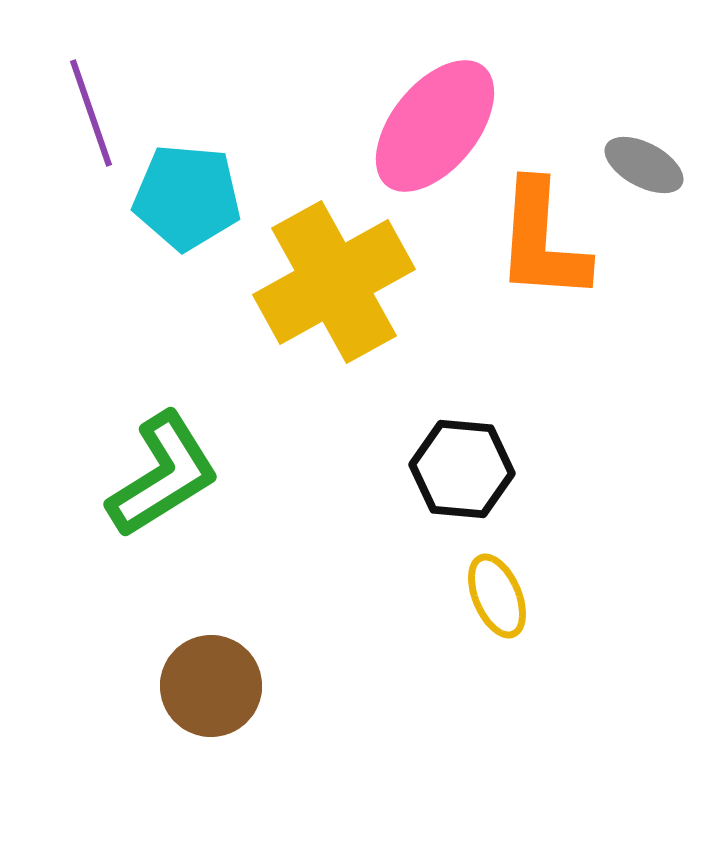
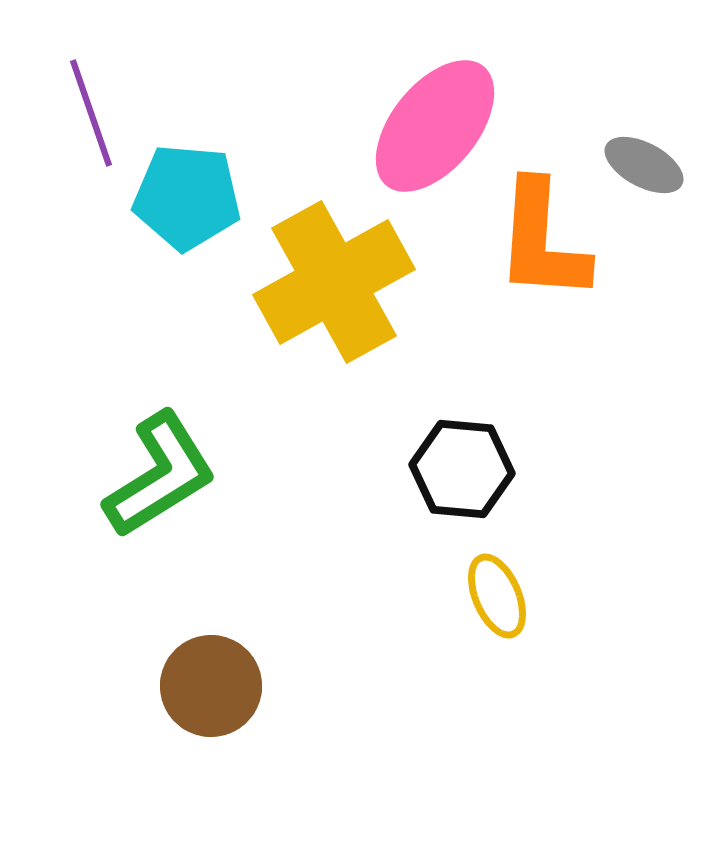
green L-shape: moved 3 px left
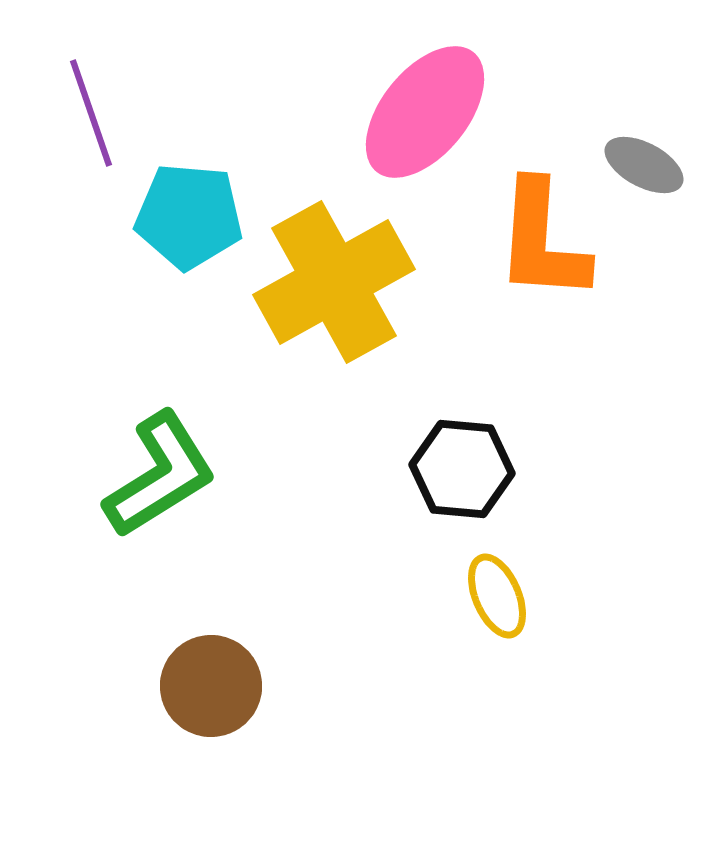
pink ellipse: moved 10 px left, 14 px up
cyan pentagon: moved 2 px right, 19 px down
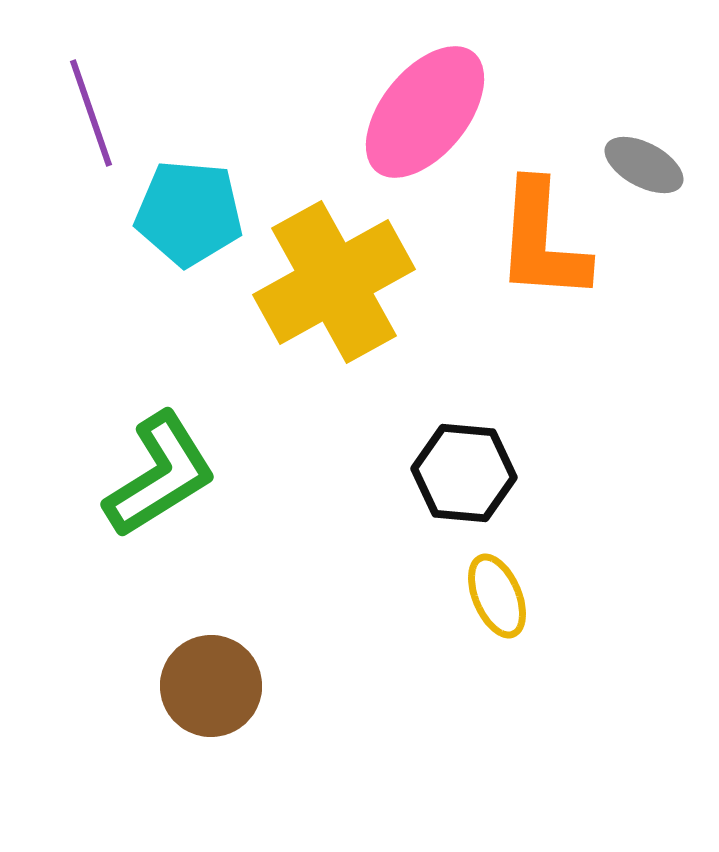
cyan pentagon: moved 3 px up
black hexagon: moved 2 px right, 4 px down
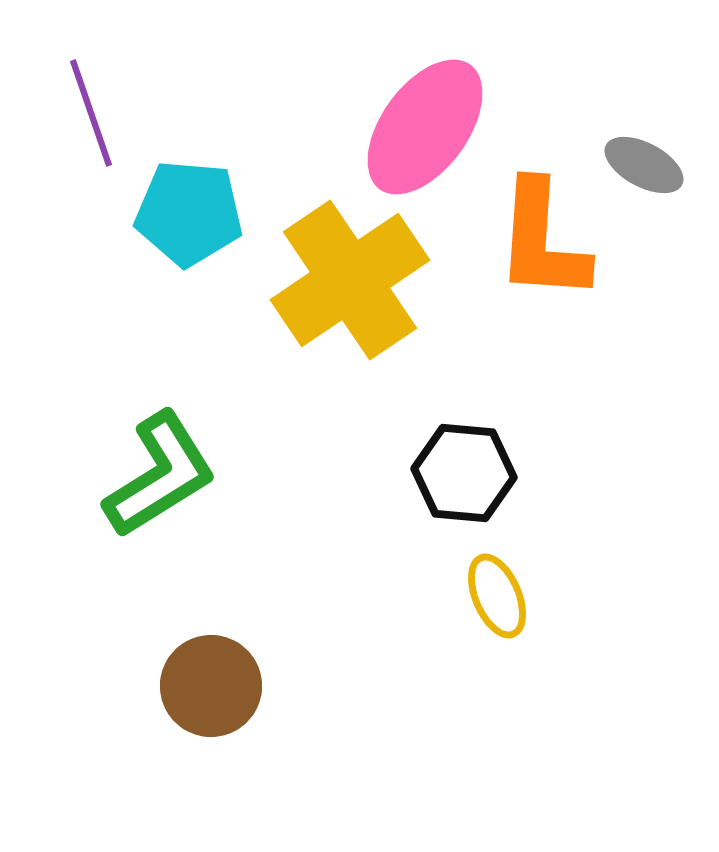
pink ellipse: moved 15 px down; rotated 3 degrees counterclockwise
yellow cross: moved 16 px right, 2 px up; rotated 5 degrees counterclockwise
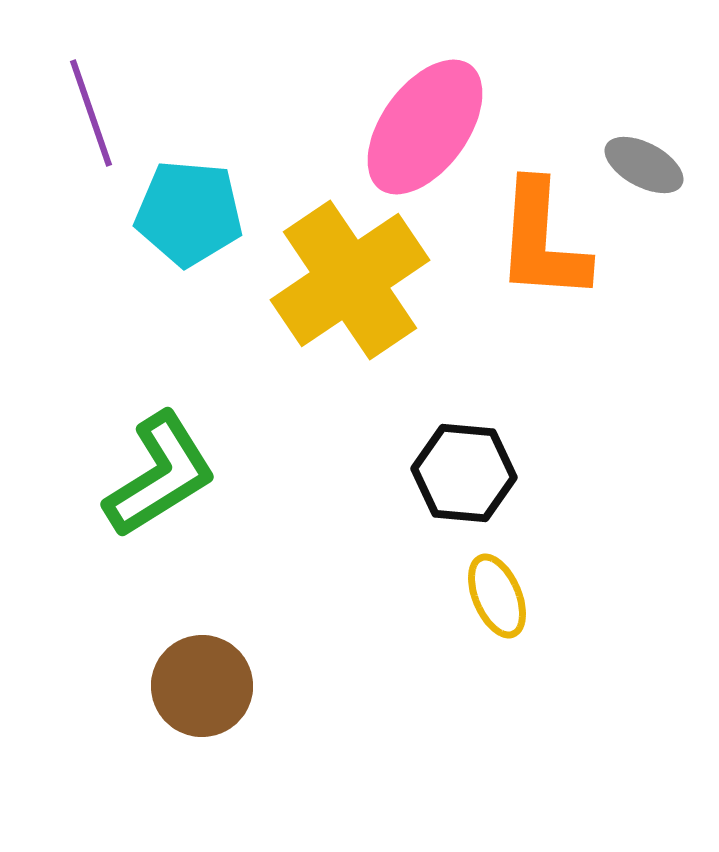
brown circle: moved 9 px left
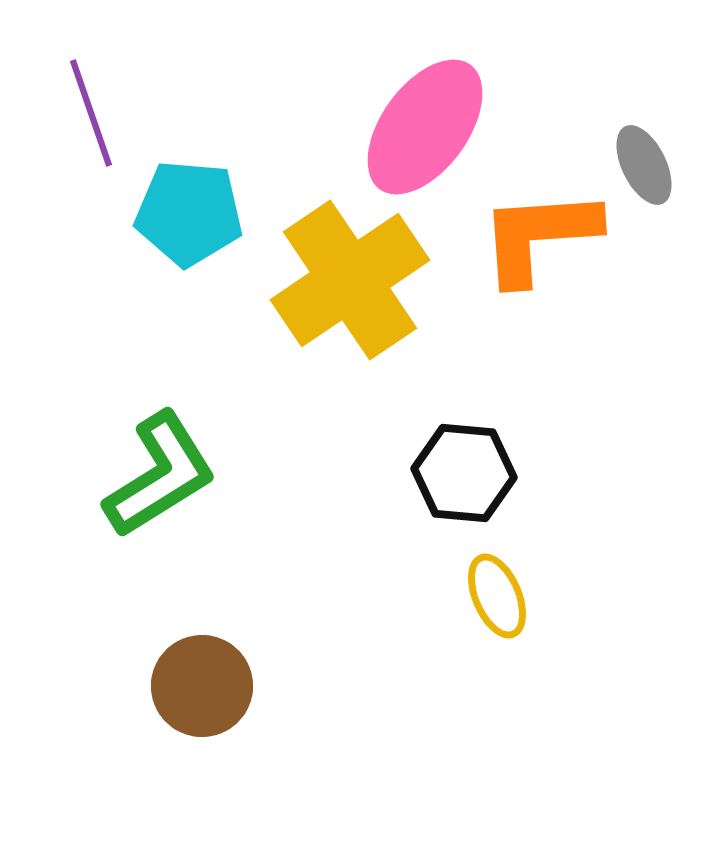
gray ellipse: rotated 36 degrees clockwise
orange L-shape: moved 3 px left, 5 px up; rotated 82 degrees clockwise
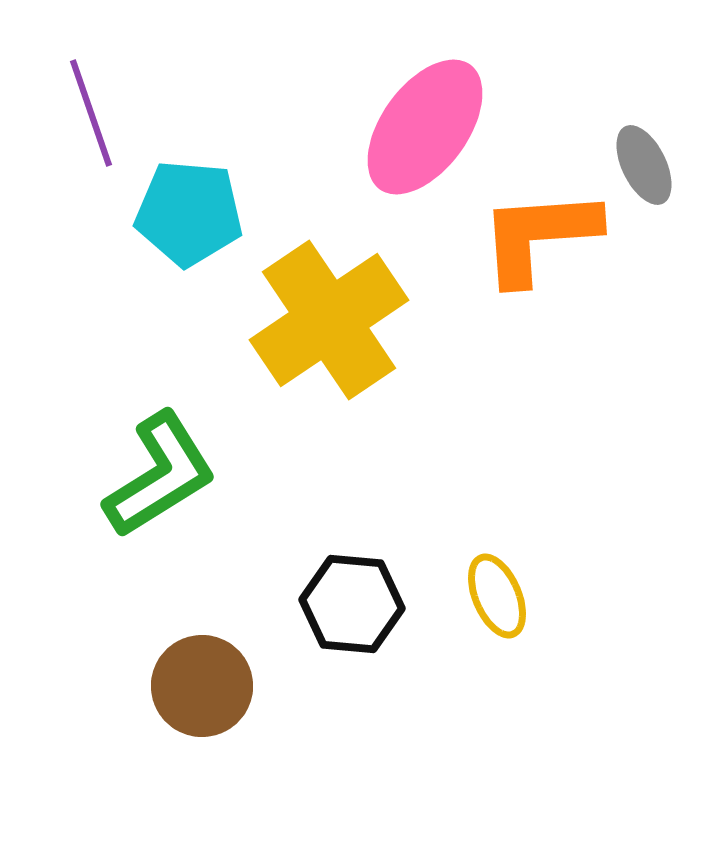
yellow cross: moved 21 px left, 40 px down
black hexagon: moved 112 px left, 131 px down
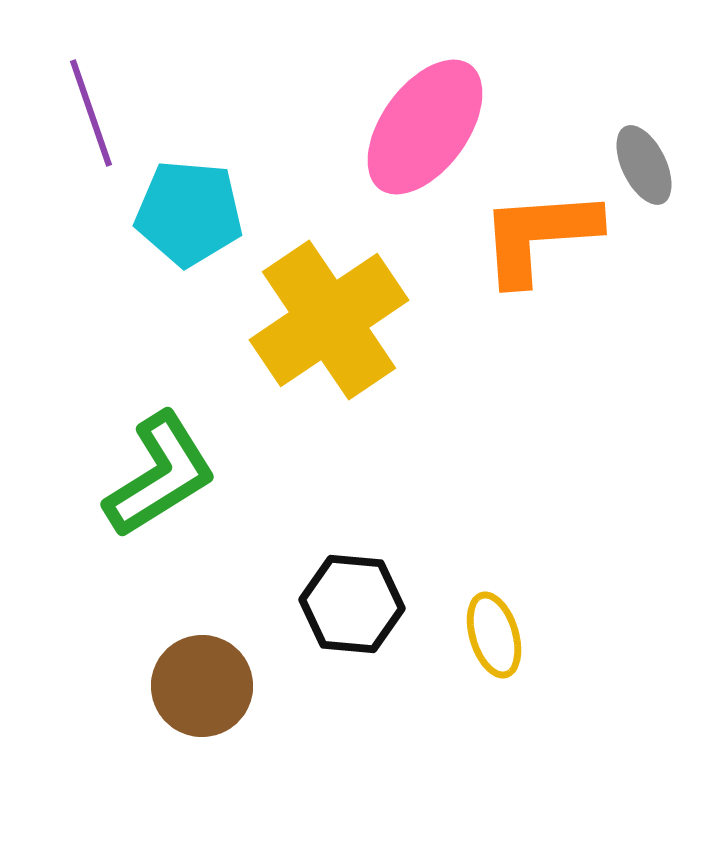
yellow ellipse: moved 3 px left, 39 px down; rotated 6 degrees clockwise
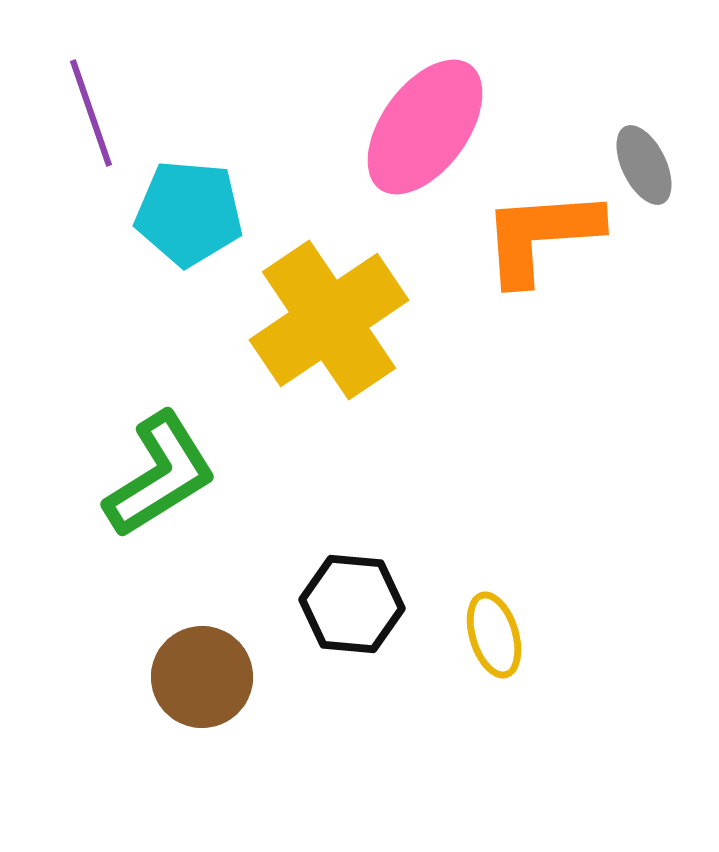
orange L-shape: moved 2 px right
brown circle: moved 9 px up
